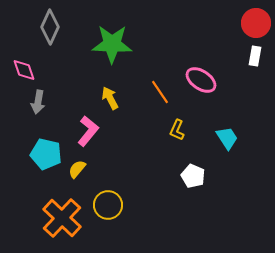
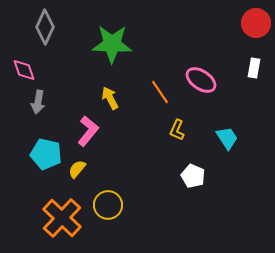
gray diamond: moved 5 px left
white rectangle: moved 1 px left, 12 px down
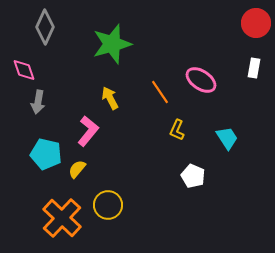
green star: rotated 18 degrees counterclockwise
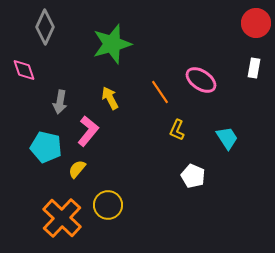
gray arrow: moved 22 px right
cyan pentagon: moved 7 px up
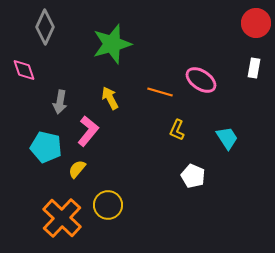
orange line: rotated 40 degrees counterclockwise
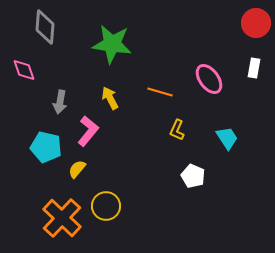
gray diamond: rotated 20 degrees counterclockwise
green star: rotated 24 degrees clockwise
pink ellipse: moved 8 px right, 1 px up; rotated 20 degrees clockwise
yellow circle: moved 2 px left, 1 px down
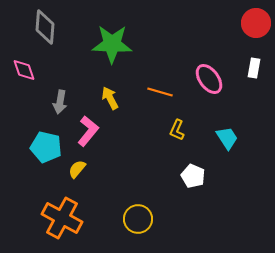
green star: rotated 6 degrees counterclockwise
yellow circle: moved 32 px right, 13 px down
orange cross: rotated 15 degrees counterclockwise
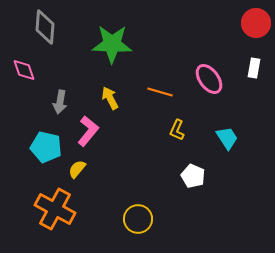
orange cross: moved 7 px left, 9 px up
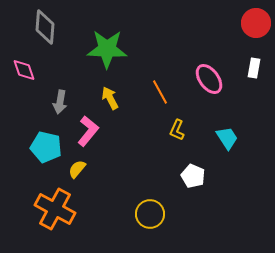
green star: moved 5 px left, 5 px down
orange line: rotated 45 degrees clockwise
yellow circle: moved 12 px right, 5 px up
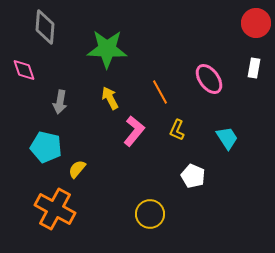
pink L-shape: moved 46 px right
